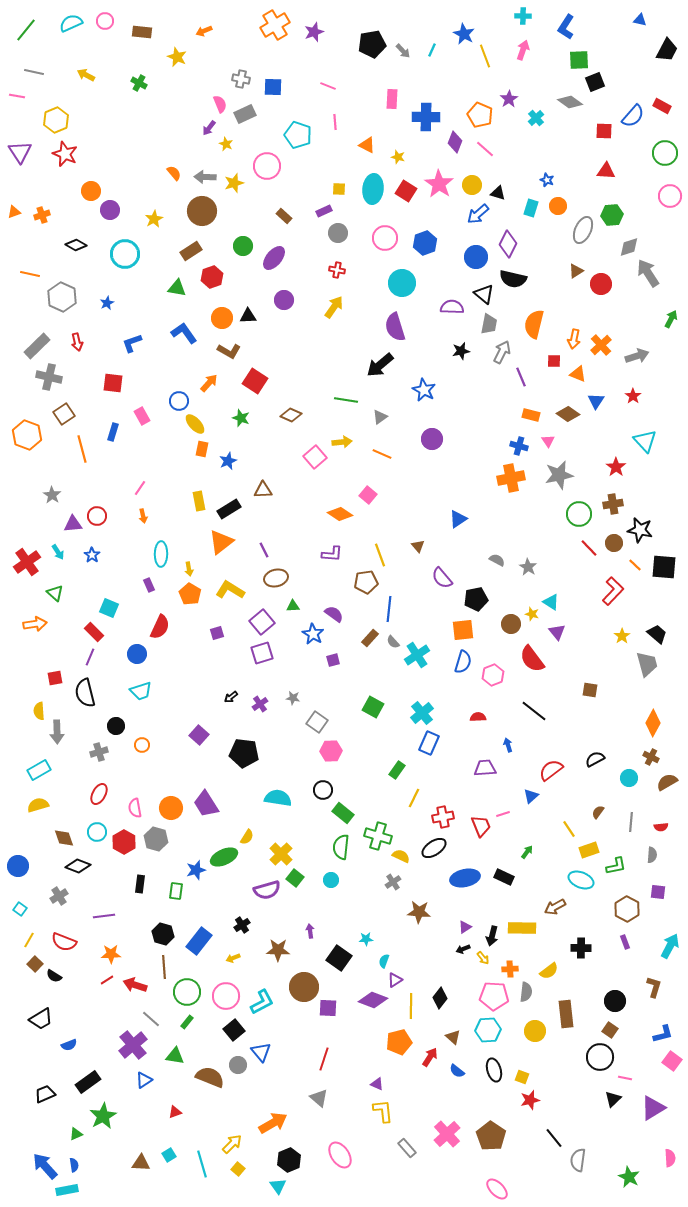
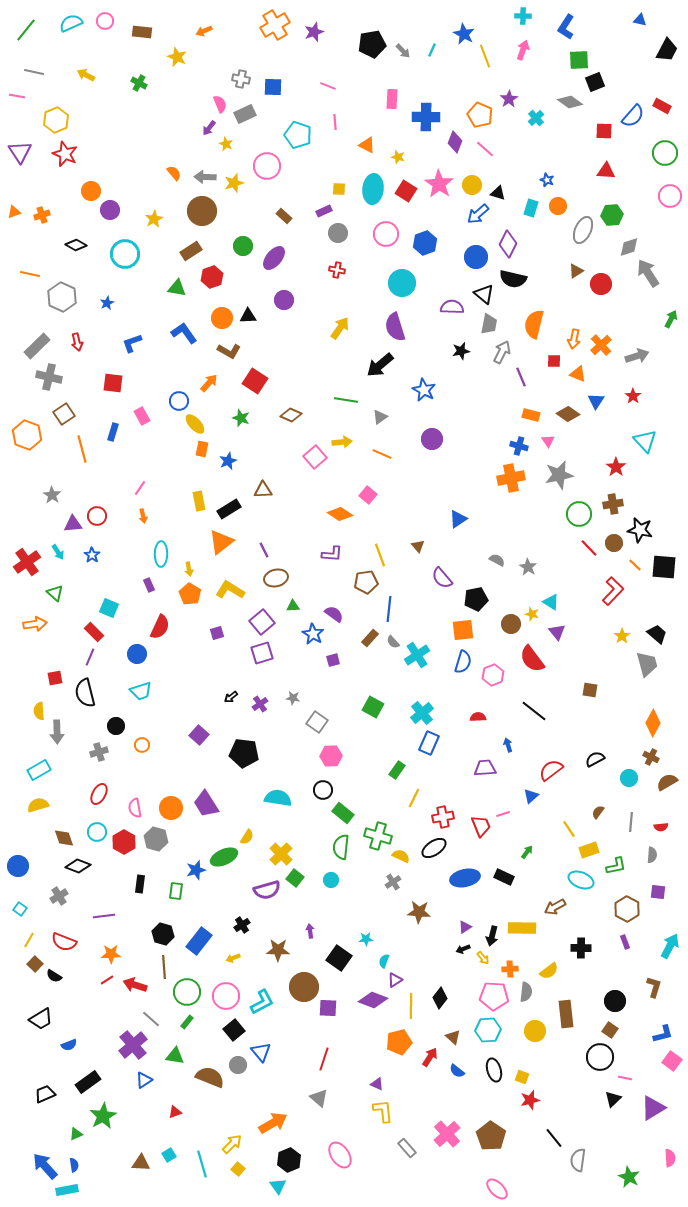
pink circle at (385, 238): moved 1 px right, 4 px up
yellow arrow at (334, 307): moved 6 px right, 21 px down
pink hexagon at (331, 751): moved 5 px down
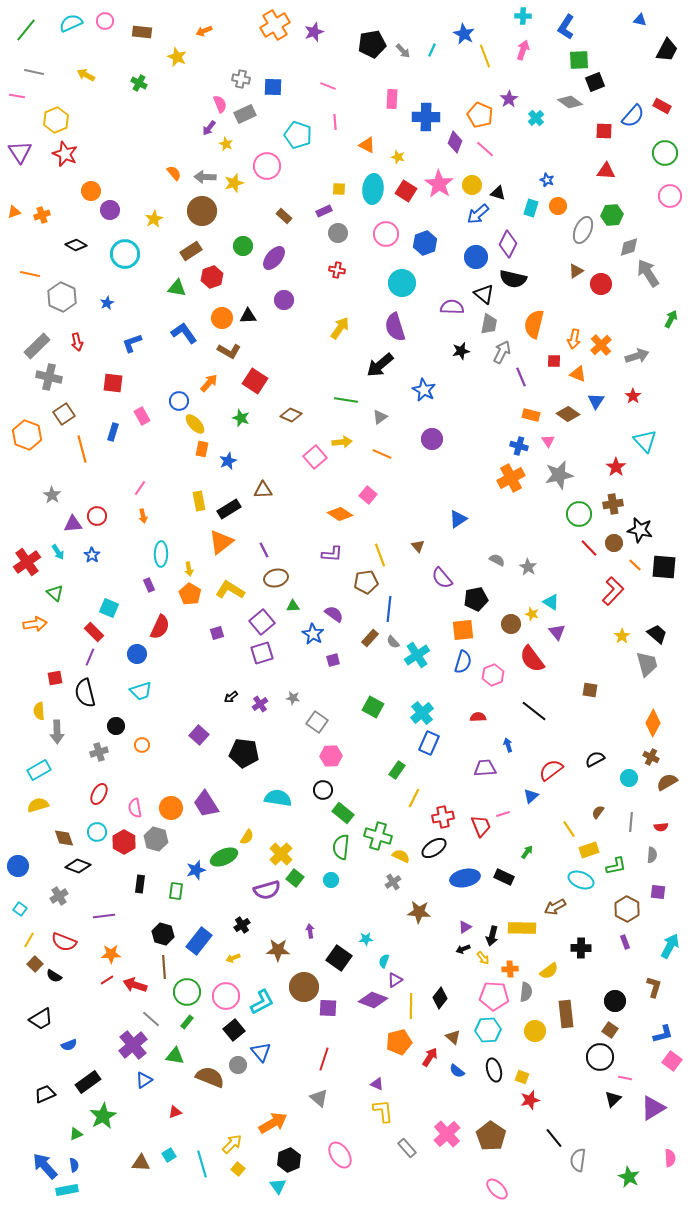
orange cross at (511, 478): rotated 16 degrees counterclockwise
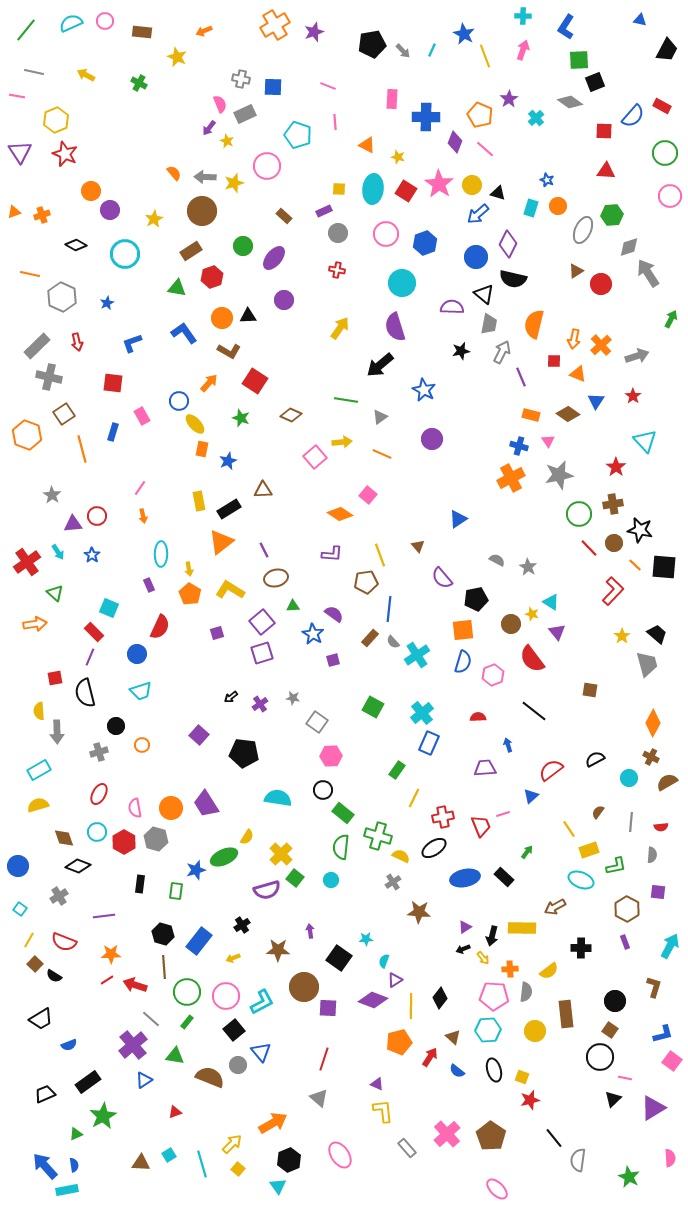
yellow star at (226, 144): moved 1 px right, 3 px up
black rectangle at (504, 877): rotated 18 degrees clockwise
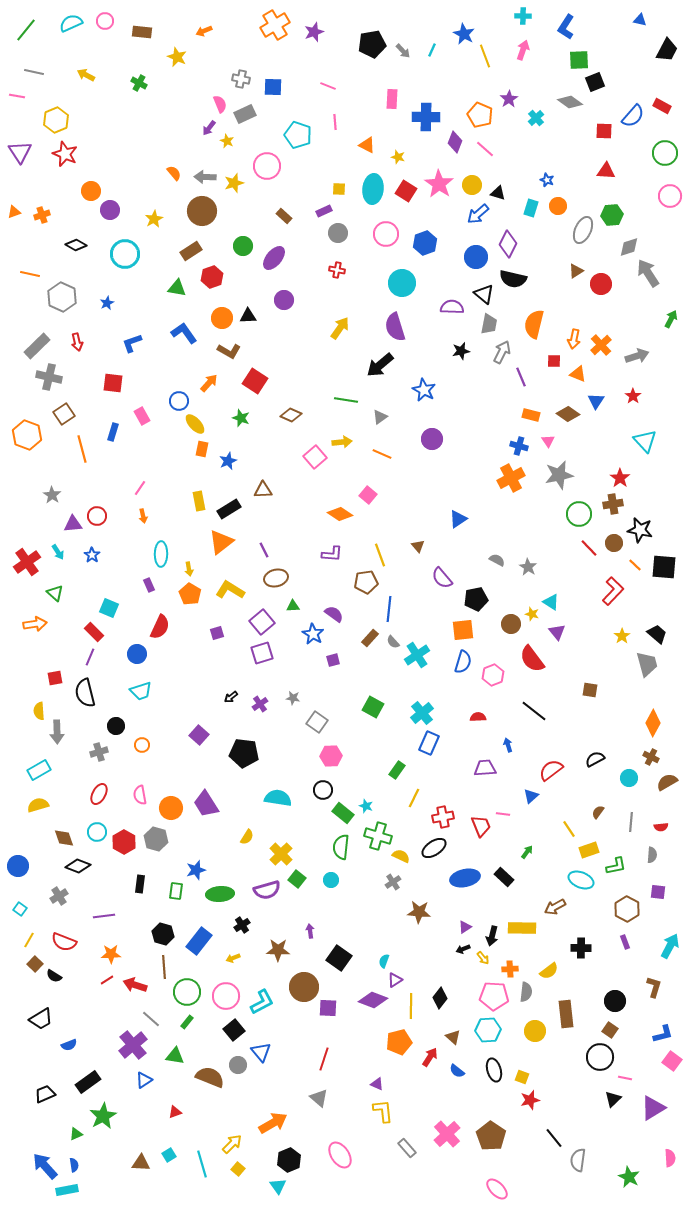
red star at (616, 467): moved 4 px right, 11 px down
pink semicircle at (135, 808): moved 5 px right, 13 px up
pink line at (503, 814): rotated 24 degrees clockwise
green ellipse at (224, 857): moved 4 px left, 37 px down; rotated 20 degrees clockwise
green square at (295, 878): moved 2 px right, 1 px down
cyan star at (366, 939): moved 133 px up; rotated 24 degrees clockwise
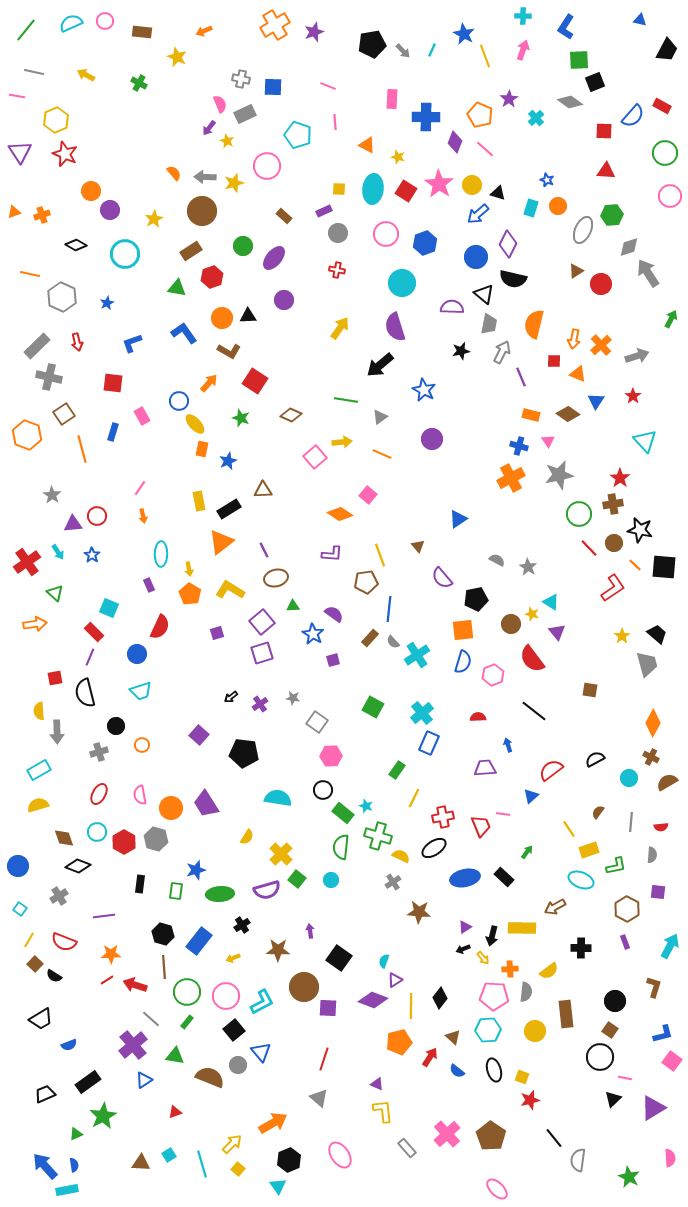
red L-shape at (613, 591): moved 3 px up; rotated 12 degrees clockwise
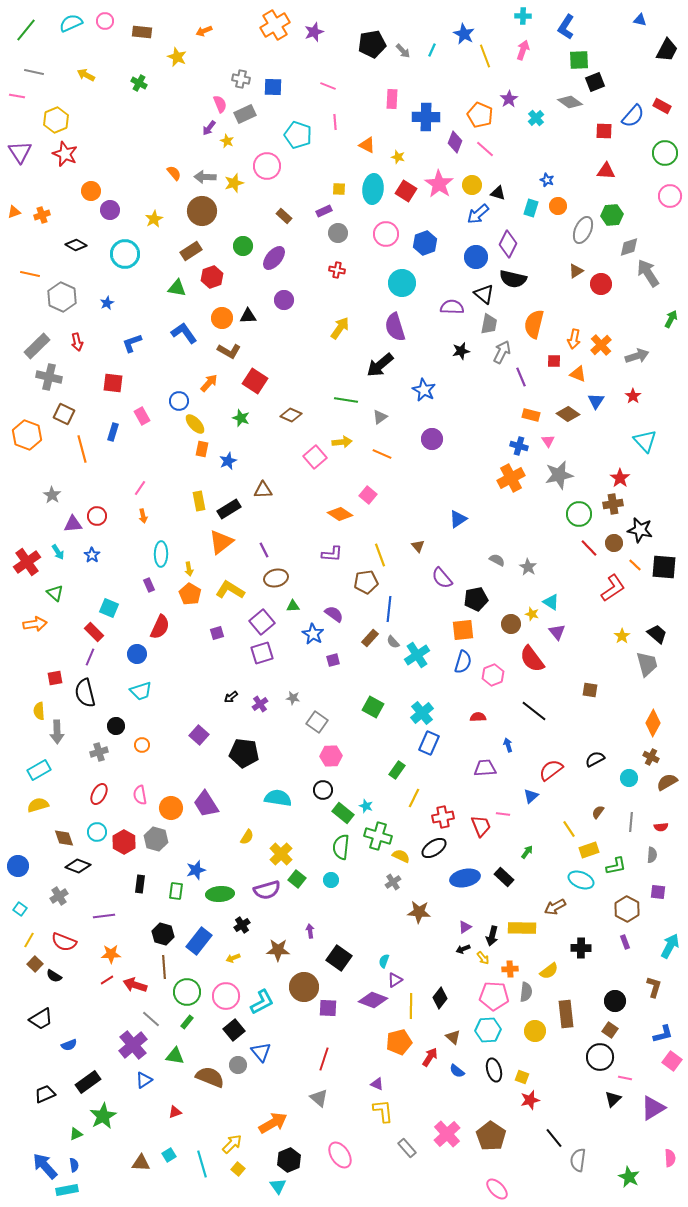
brown square at (64, 414): rotated 30 degrees counterclockwise
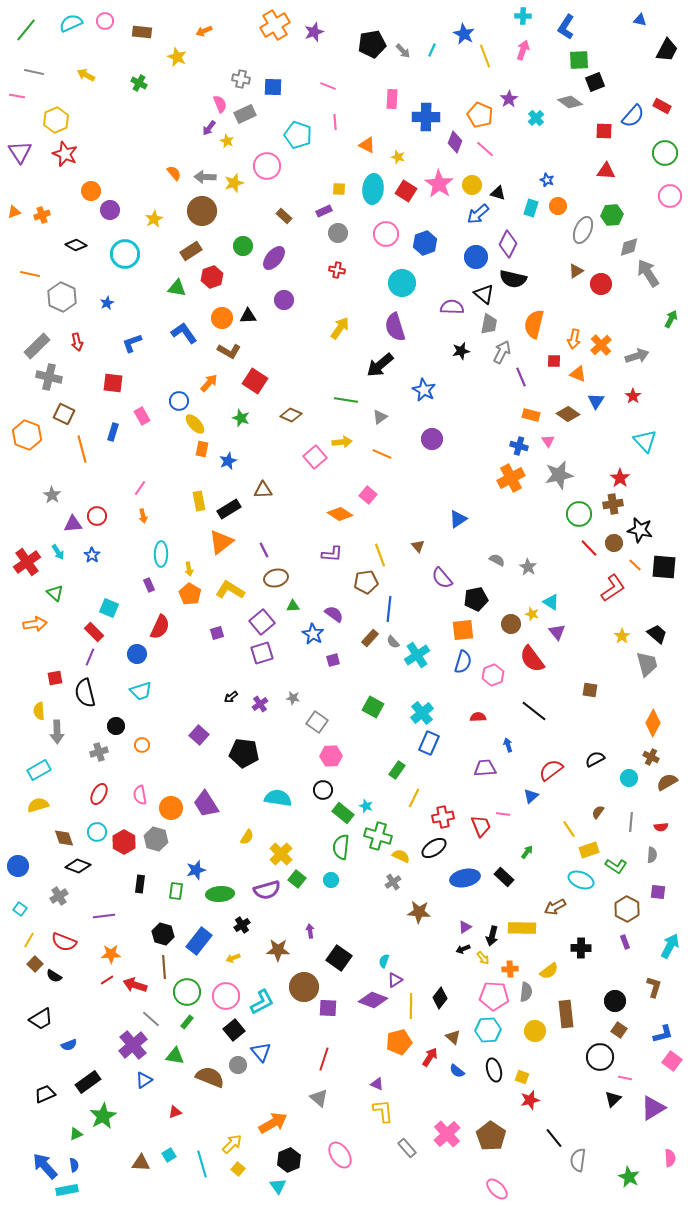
green L-shape at (616, 866): rotated 45 degrees clockwise
brown square at (610, 1030): moved 9 px right
